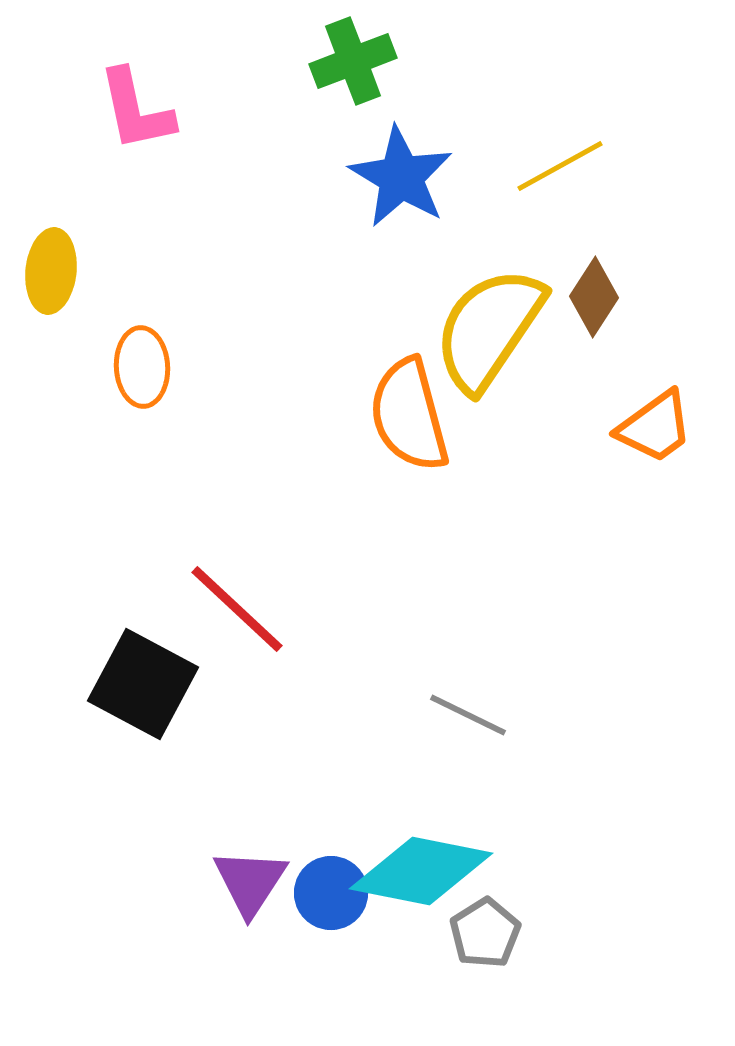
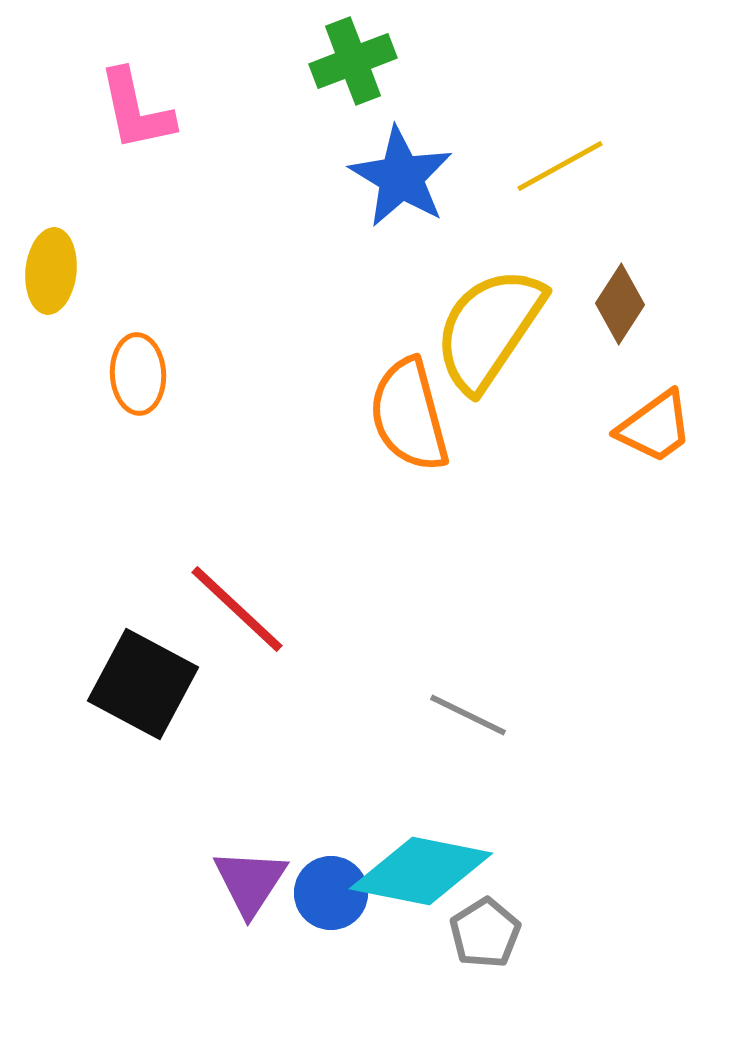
brown diamond: moved 26 px right, 7 px down
orange ellipse: moved 4 px left, 7 px down
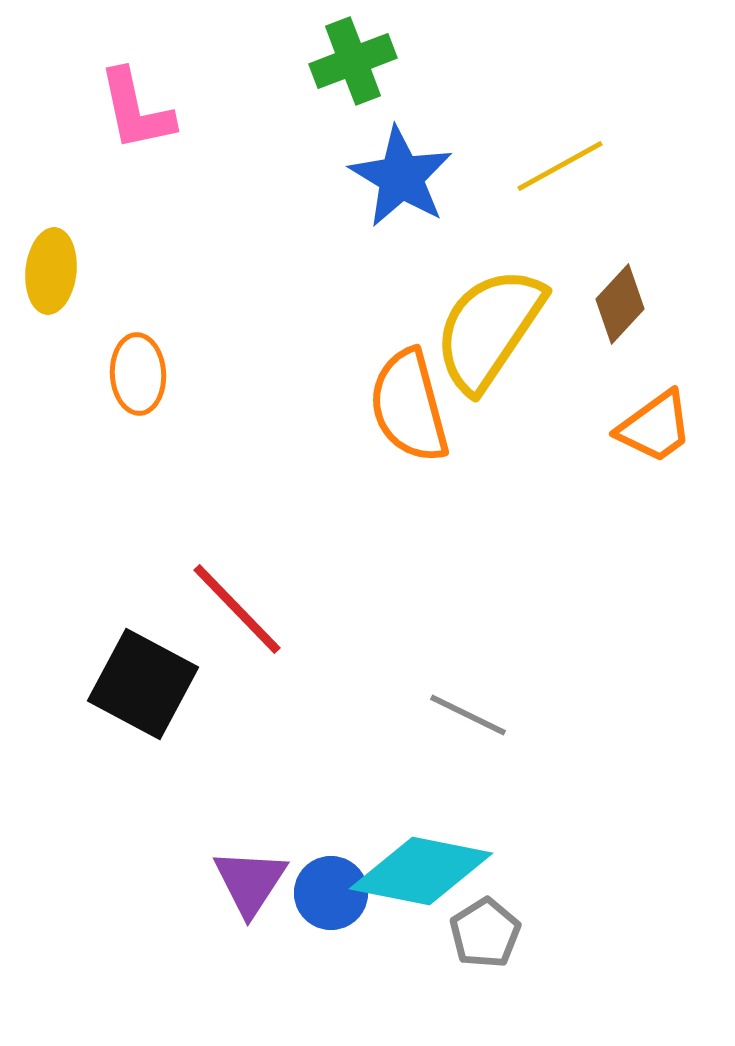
brown diamond: rotated 10 degrees clockwise
orange semicircle: moved 9 px up
red line: rotated 3 degrees clockwise
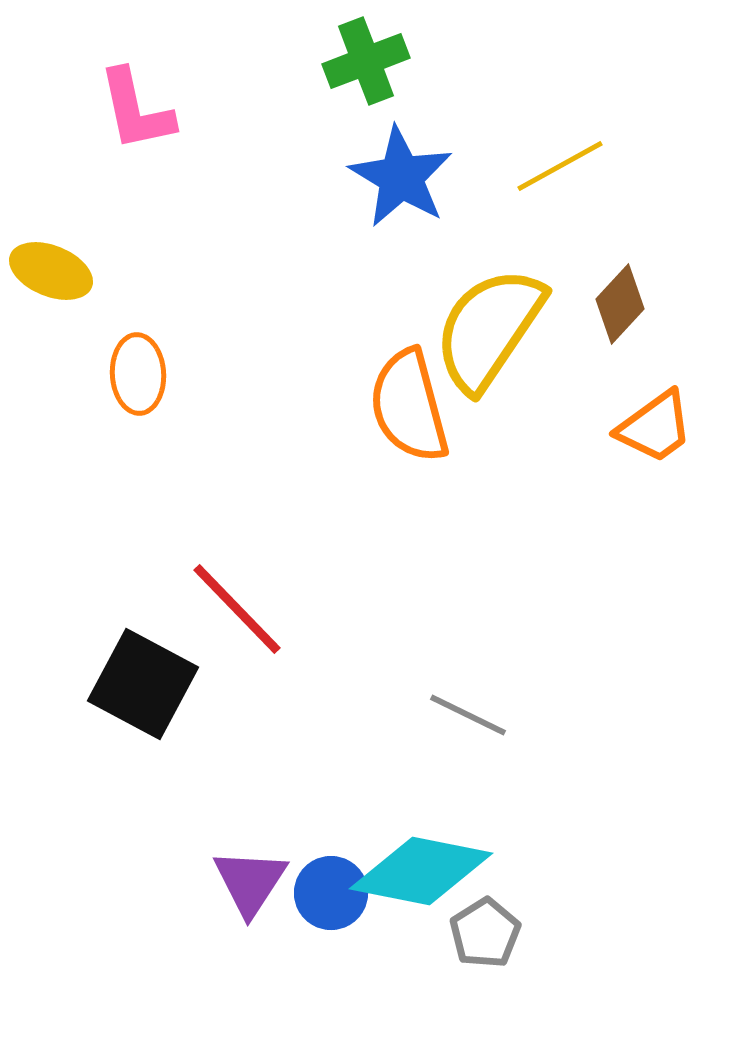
green cross: moved 13 px right
yellow ellipse: rotated 74 degrees counterclockwise
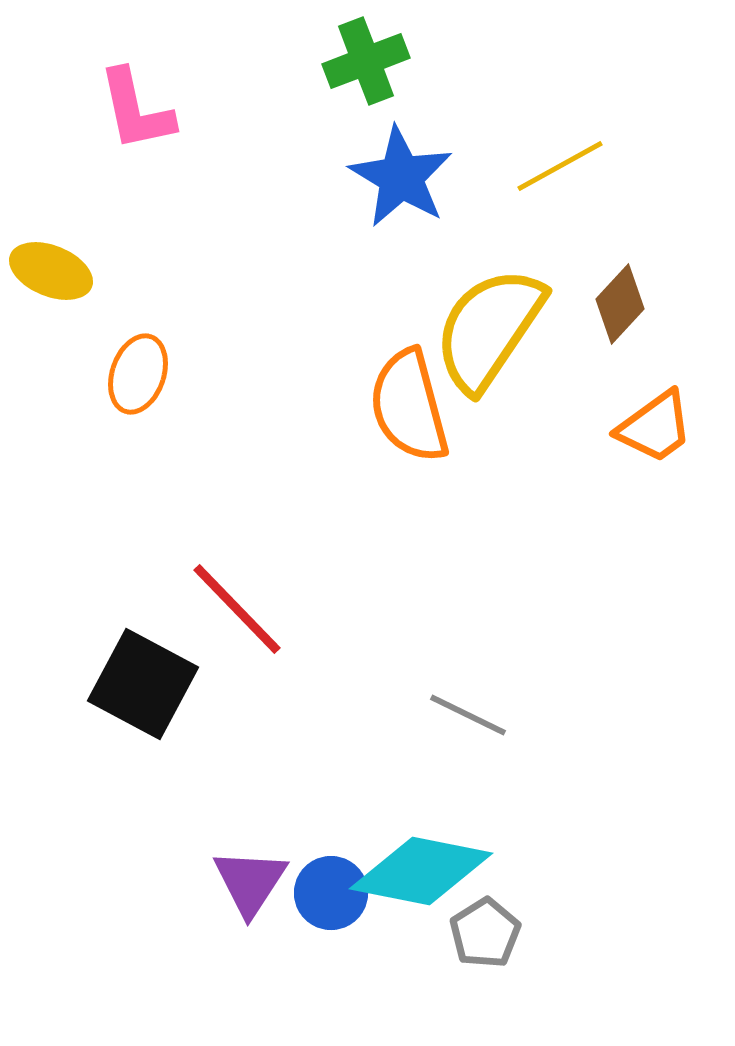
orange ellipse: rotated 22 degrees clockwise
